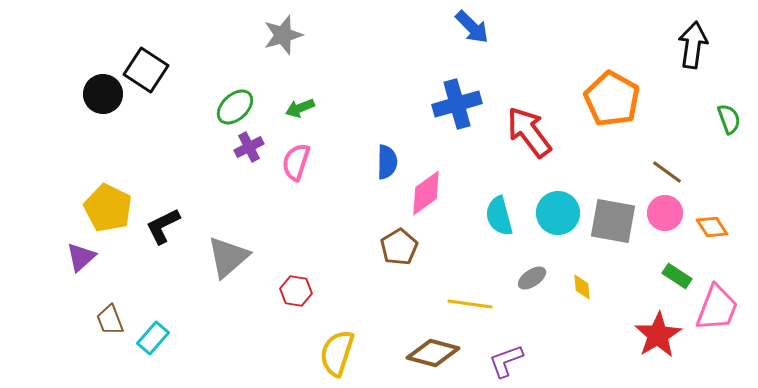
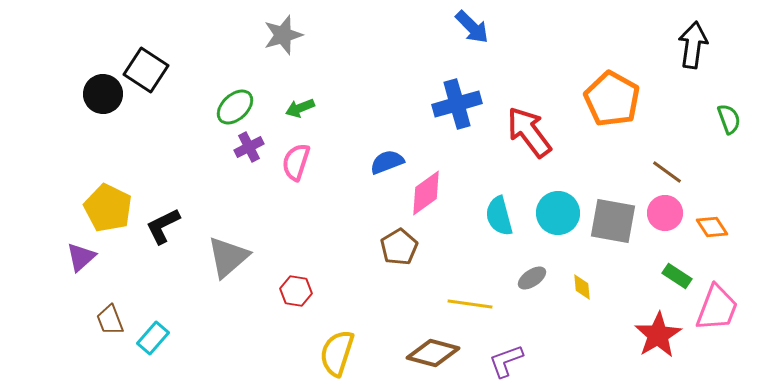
blue semicircle: rotated 112 degrees counterclockwise
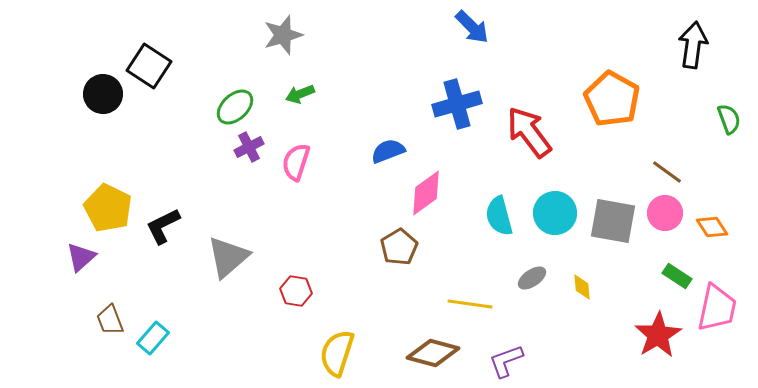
black square: moved 3 px right, 4 px up
green arrow: moved 14 px up
blue semicircle: moved 1 px right, 11 px up
cyan circle: moved 3 px left
pink trapezoid: rotated 9 degrees counterclockwise
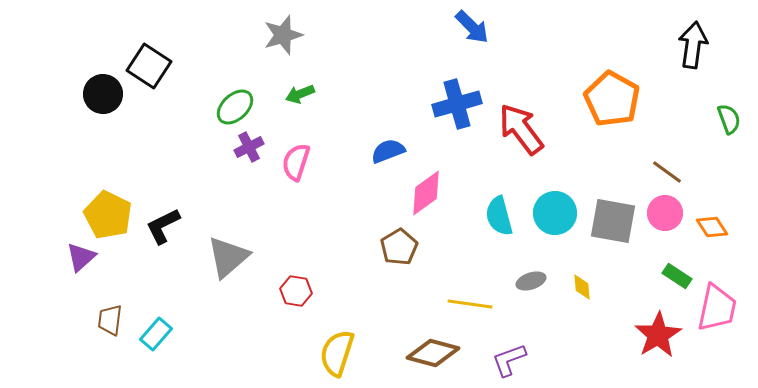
red arrow: moved 8 px left, 3 px up
yellow pentagon: moved 7 px down
gray ellipse: moved 1 px left, 3 px down; rotated 16 degrees clockwise
brown trapezoid: rotated 28 degrees clockwise
cyan rectangle: moved 3 px right, 4 px up
purple L-shape: moved 3 px right, 1 px up
